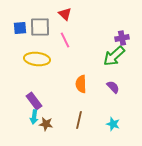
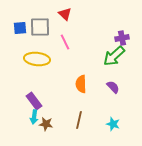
pink line: moved 2 px down
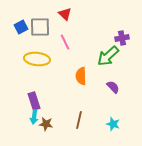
blue square: moved 1 px right, 1 px up; rotated 24 degrees counterclockwise
green arrow: moved 6 px left
orange semicircle: moved 8 px up
purple rectangle: rotated 18 degrees clockwise
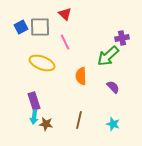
yellow ellipse: moved 5 px right, 4 px down; rotated 15 degrees clockwise
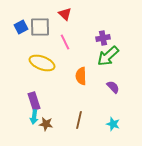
purple cross: moved 19 px left
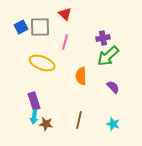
pink line: rotated 42 degrees clockwise
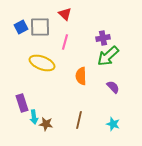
purple rectangle: moved 12 px left, 2 px down
cyan arrow: rotated 16 degrees counterclockwise
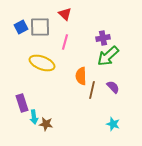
brown line: moved 13 px right, 30 px up
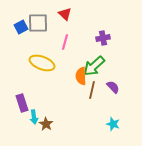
gray square: moved 2 px left, 4 px up
green arrow: moved 14 px left, 10 px down
brown star: rotated 24 degrees clockwise
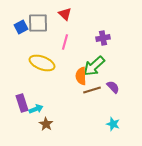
brown line: rotated 60 degrees clockwise
cyan arrow: moved 2 px right, 8 px up; rotated 104 degrees counterclockwise
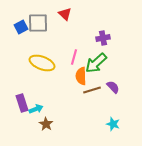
pink line: moved 9 px right, 15 px down
green arrow: moved 2 px right, 3 px up
